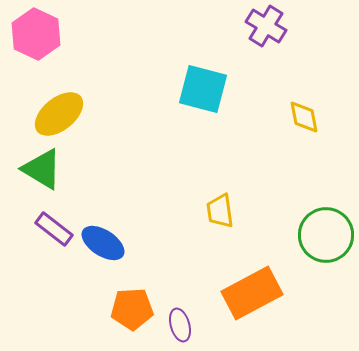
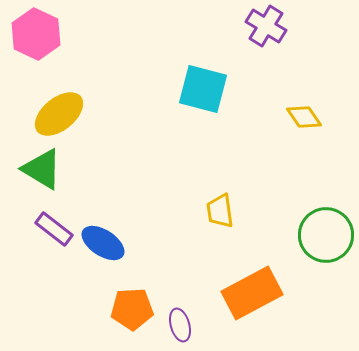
yellow diamond: rotated 24 degrees counterclockwise
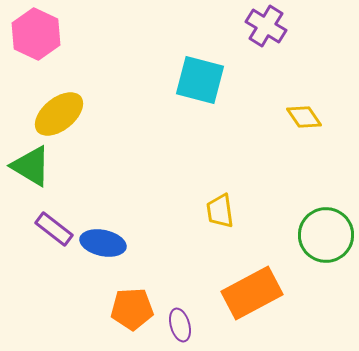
cyan square: moved 3 px left, 9 px up
green triangle: moved 11 px left, 3 px up
blue ellipse: rotated 21 degrees counterclockwise
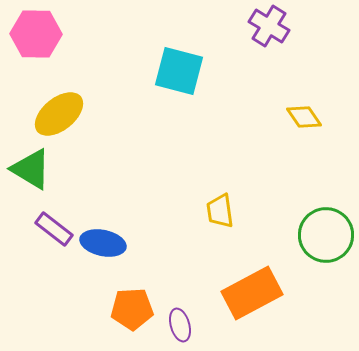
purple cross: moved 3 px right
pink hexagon: rotated 24 degrees counterclockwise
cyan square: moved 21 px left, 9 px up
green triangle: moved 3 px down
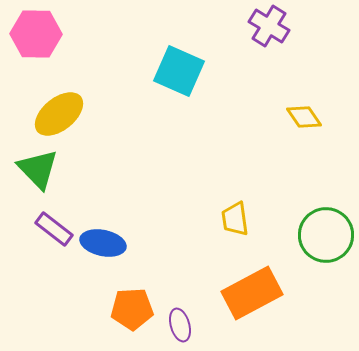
cyan square: rotated 9 degrees clockwise
green triangle: moved 7 px right; rotated 15 degrees clockwise
yellow trapezoid: moved 15 px right, 8 px down
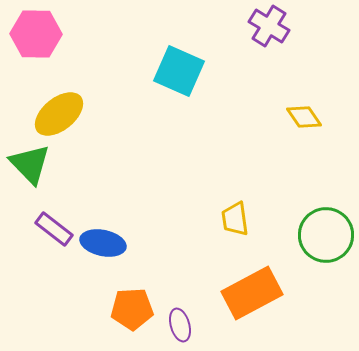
green triangle: moved 8 px left, 5 px up
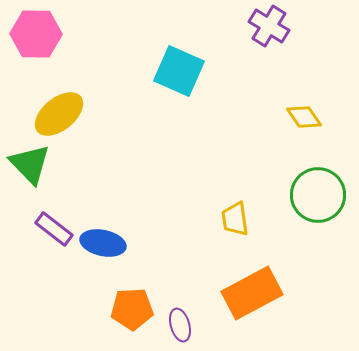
green circle: moved 8 px left, 40 px up
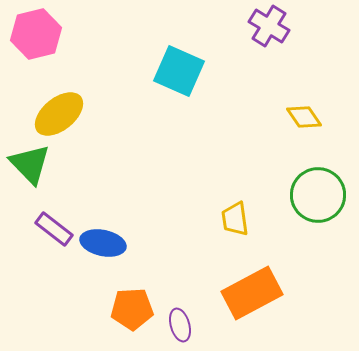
pink hexagon: rotated 15 degrees counterclockwise
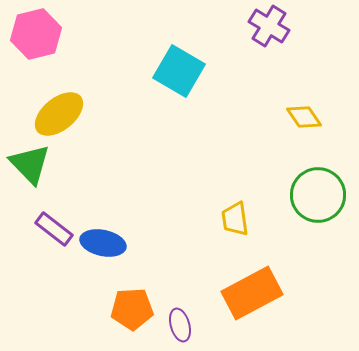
cyan square: rotated 6 degrees clockwise
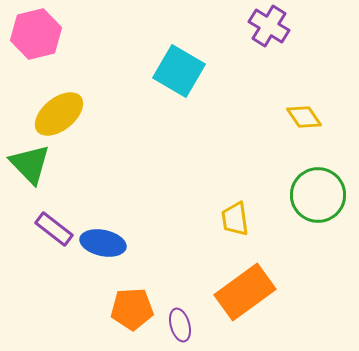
orange rectangle: moved 7 px left, 1 px up; rotated 8 degrees counterclockwise
